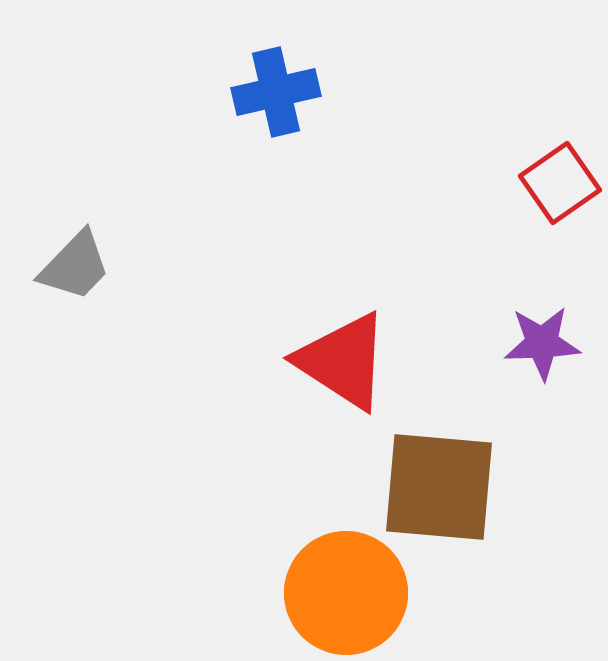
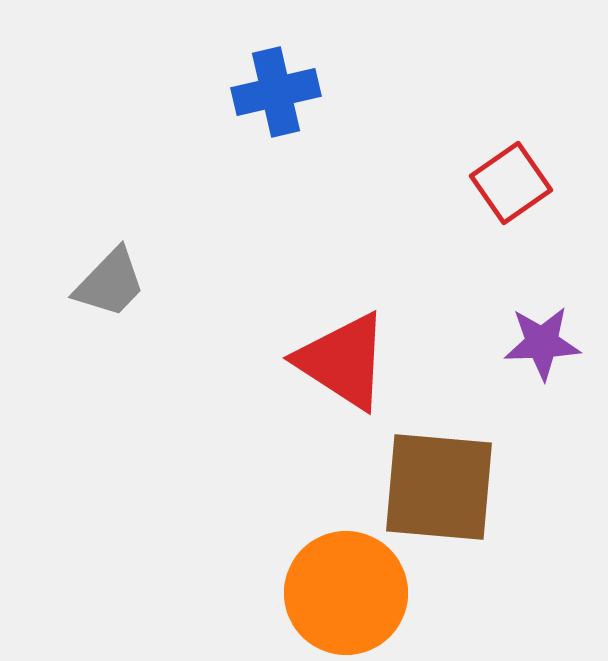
red square: moved 49 px left
gray trapezoid: moved 35 px right, 17 px down
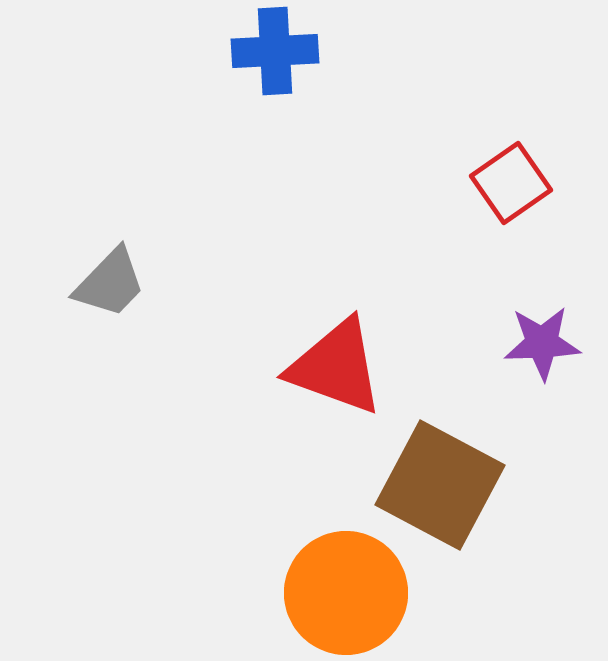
blue cross: moved 1 px left, 41 px up; rotated 10 degrees clockwise
red triangle: moved 7 px left, 6 px down; rotated 13 degrees counterclockwise
brown square: moved 1 px right, 2 px up; rotated 23 degrees clockwise
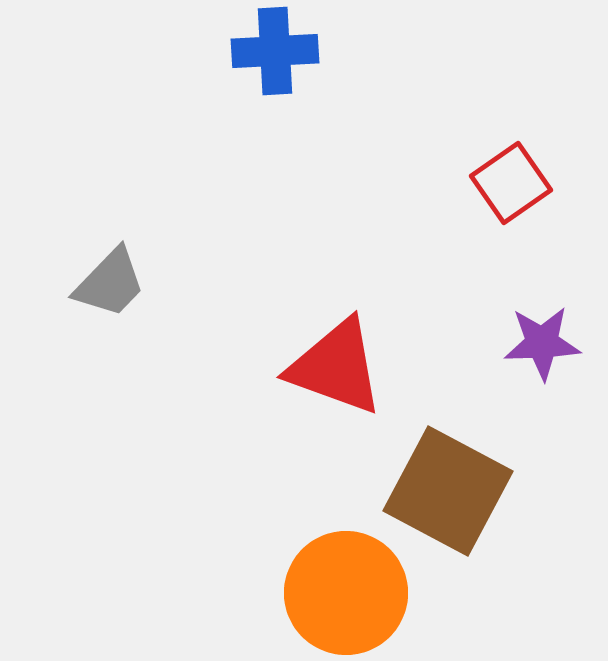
brown square: moved 8 px right, 6 px down
